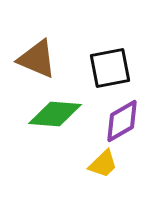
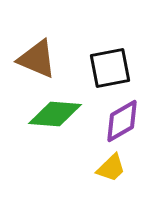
yellow trapezoid: moved 8 px right, 4 px down
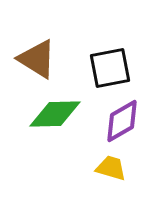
brown triangle: rotated 9 degrees clockwise
green diamond: rotated 6 degrees counterclockwise
yellow trapezoid: rotated 120 degrees counterclockwise
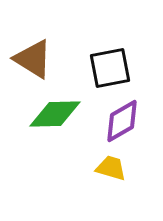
brown triangle: moved 4 px left
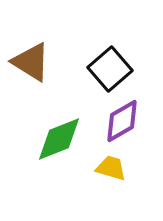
brown triangle: moved 2 px left, 3 px down
black square: moved 1 px down; rotated 30 degrees counterclockwise
green diamond: moved 4 px right, 25 px down; rotated 20 degrees counterclockwise
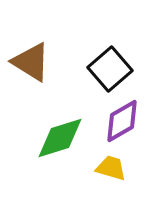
green diamond: moved 1 px right, 1 px up; rotated 4 degrees clockwise
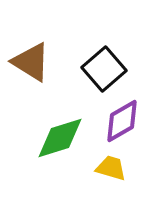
black square: moved 6 px left
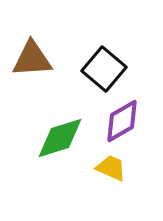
brown triangle: moved 1 px right, 3 px up; rotated 36 degrees counterclockwise
black square: rotated 9 degrees counterclockwise
yellow trapezoid: rotated 8 degrees clockwise
